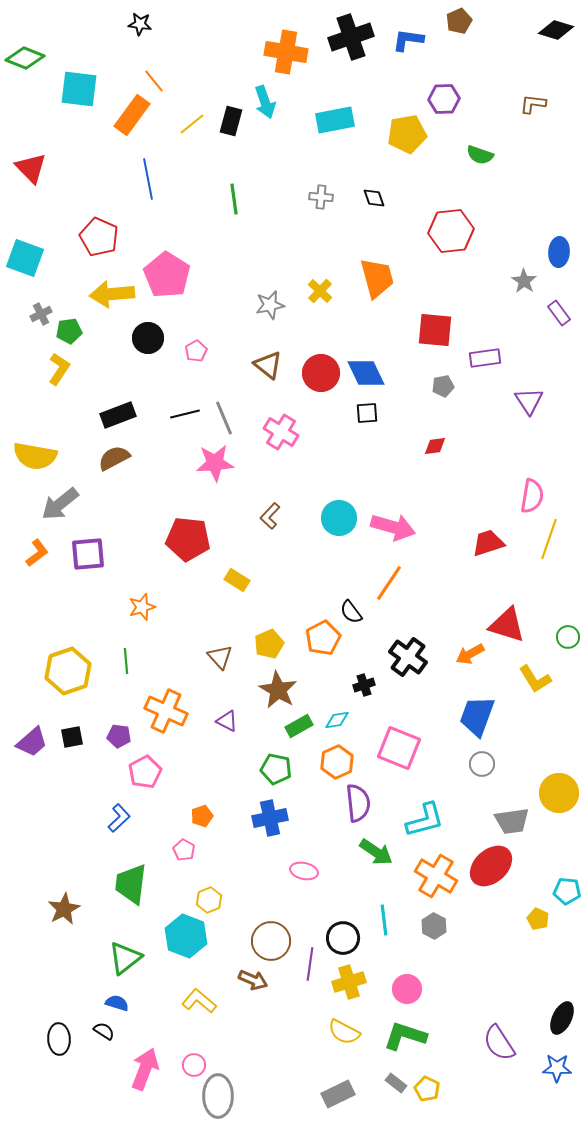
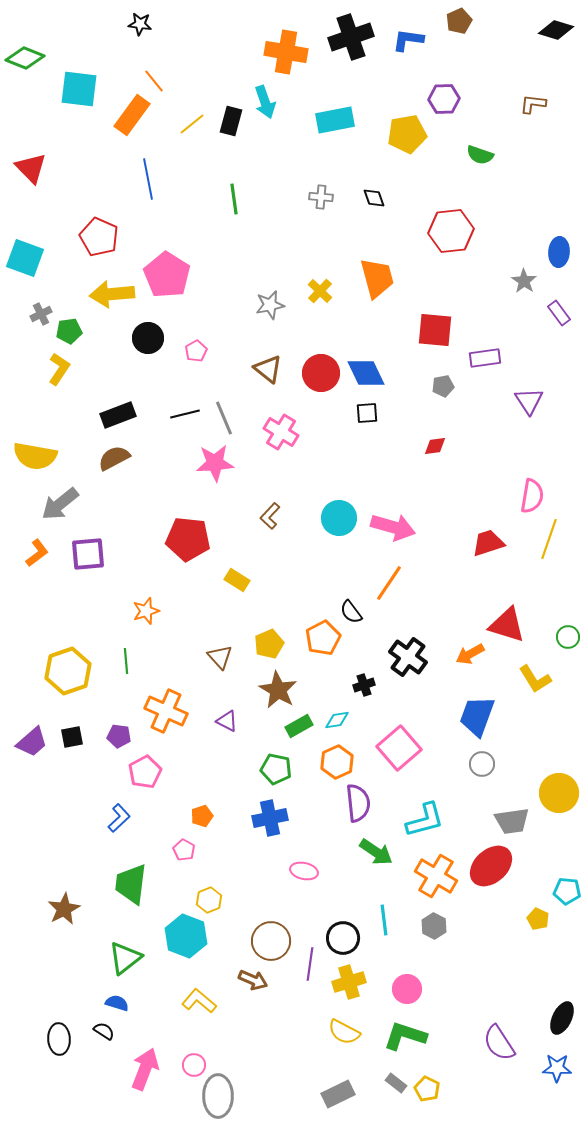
brown triangle at (268, 365): moved 4 px down
orange star at (142, 607): moved 4 px right, 4 px down
pink square at (399, 748): rotated 27 degrees clockwise
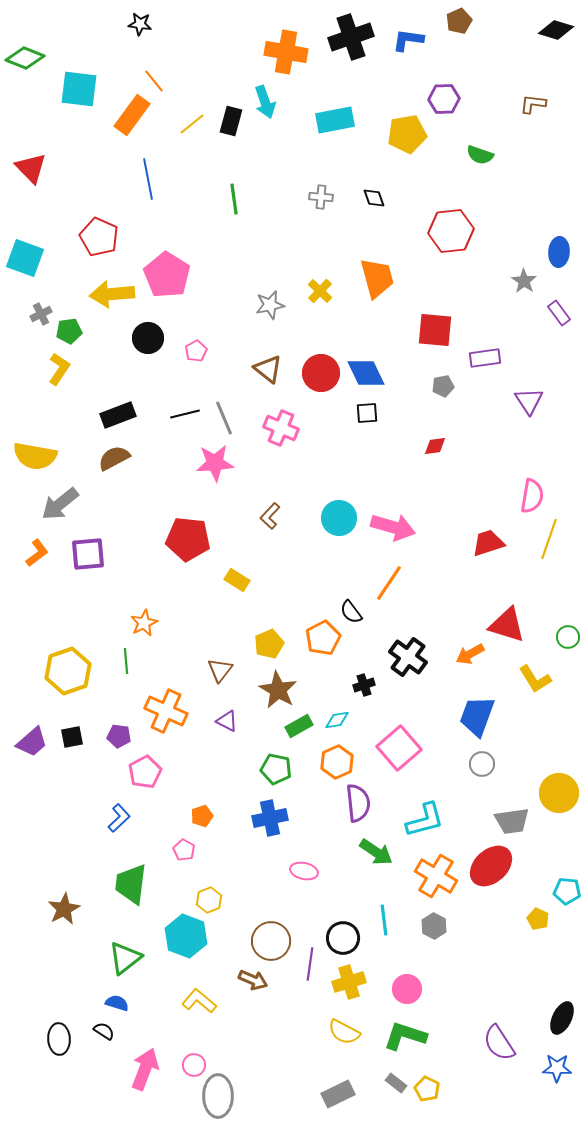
pink cross at (281, 432): moved 4 px up; rotated 8 degrees counterclockwise
orange star at (146, 611): moved 2 px left, 12 px down; rotated 8 degrees counterclockwise
brown triangle at (220, 657): moved 13 px down; rotated 20 degrees clockwise
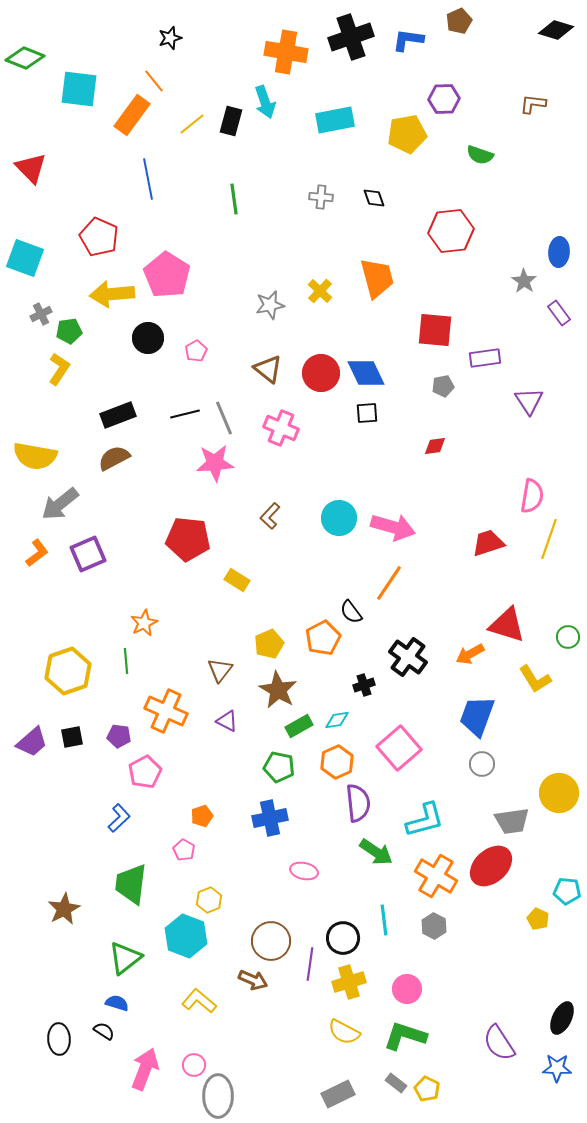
black star at (140, 24): moved 30 px right, 14 px down; rotated 25 degrees counterclockwise
purple square at (88, 554): rotated 18 degrees counterclockwise
green pentagon at (276, 769): moved 3 px right, 2 px up
